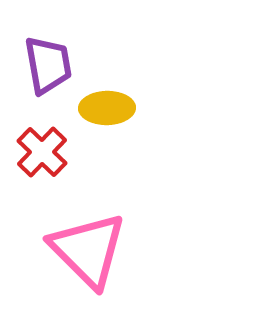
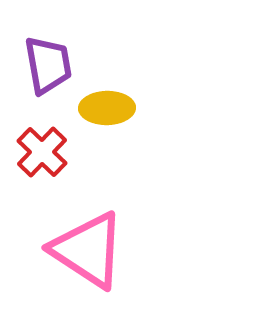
pink triangle: rotated 12 degrees counterclockwise
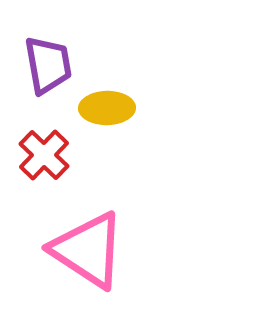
red cross: moved 2 px right, 3 px down
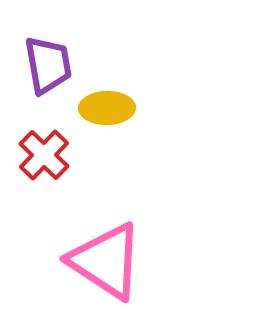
pink triangle: moved 18 px right, 11 px down
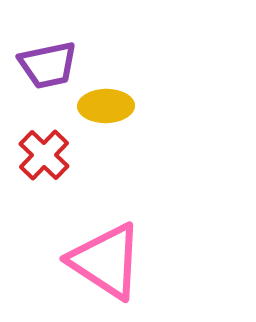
purple trapezoid: rotated 88 degrees clockwise
yellow ellipse: moved 1 px left, 2 px up
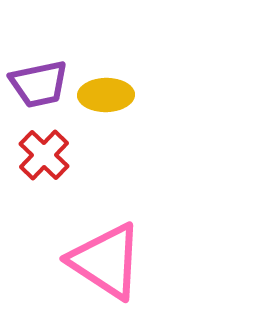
purple trapezoid: moved 9 px left, 19 px down
yellow ellipse: moved 11 px up
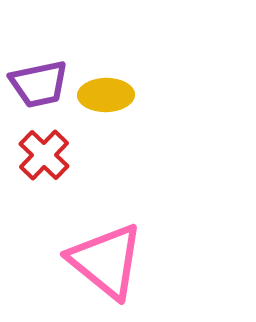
pink triangle: rotated 6 degrees clockwise
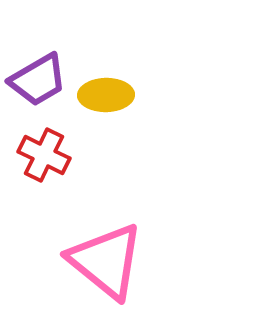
purple trapezoid: moved 1 px left, 4 px up; rotated 18 degrees counterclockwise
red cross: rotated 18 degrees counterclockwise
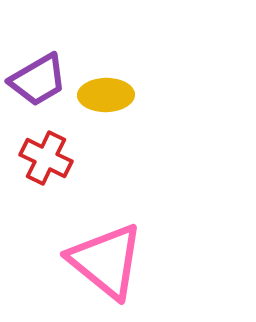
red cross: moved 2 px right, 3 px down
